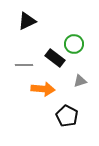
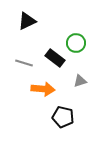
green circle: moved 2 px right, 1 px up
gray line: moved 2 px up; rotated 18 degrees clockwise
black pentagon: moved 4 px left, 1 px down; rotated 15 degrees counterclockwise
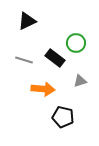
gray line: moved 3 px up
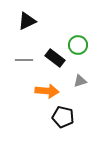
green circle: moved 2 px right, 2 px down
gray line: rotated 18 degrees counterclockwise
orange arrow: moved 4 px right, 2 px down
